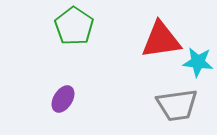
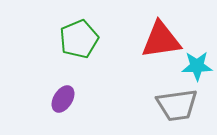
green pentagon: moved 5 px right, 13 px down; rotated 15 degrees clockwise
cyan star: moved 1 px left, 4 px down; rotated 8 degrees counterclockwise
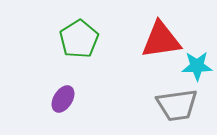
green pentagon: rotated 9 degrees counterclockwise
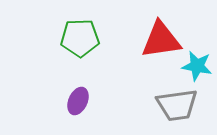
green pentagon: moved 1 px right, 1 px up; rotated 30 degrees clockwise
cyan star: rotated 12 degrees clockwise
purple ellipse: moved 15 px right, 2 px down; rotated 8 degrees counterclockwise
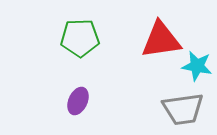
gray trapezoid: moved 6 px right, 4 px down
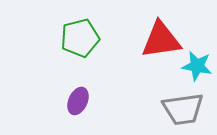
green pentagon: rotated 12 degrees counterclockwise
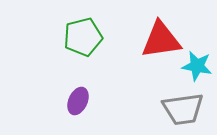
green pentagon: moved 3 px right, 1 px up
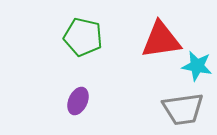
green pentagon: rotated 27 degrees clockwise
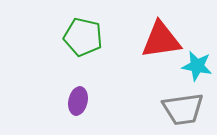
purple ellipse: rotated 12 degrees counterclockwise
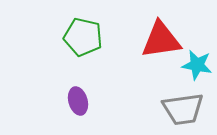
cyan star: moved 1 px up
purple ellipse: rotated 28 degrees counterclockwise
